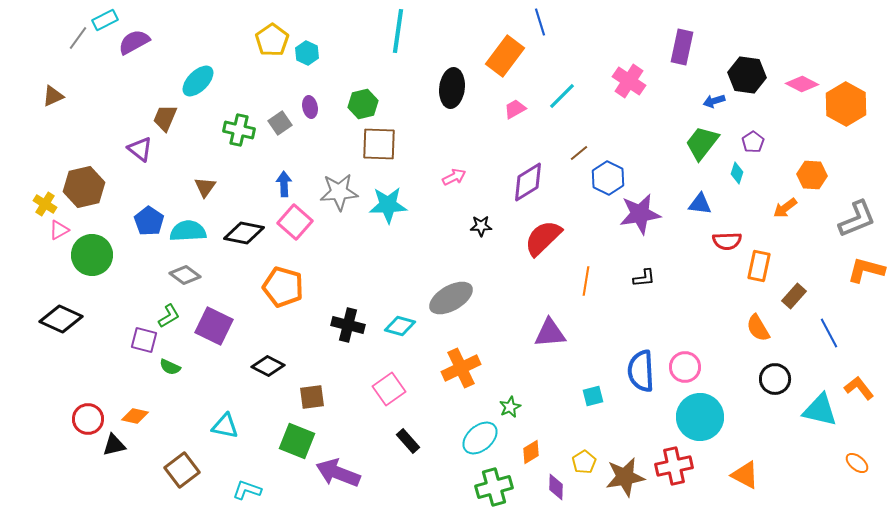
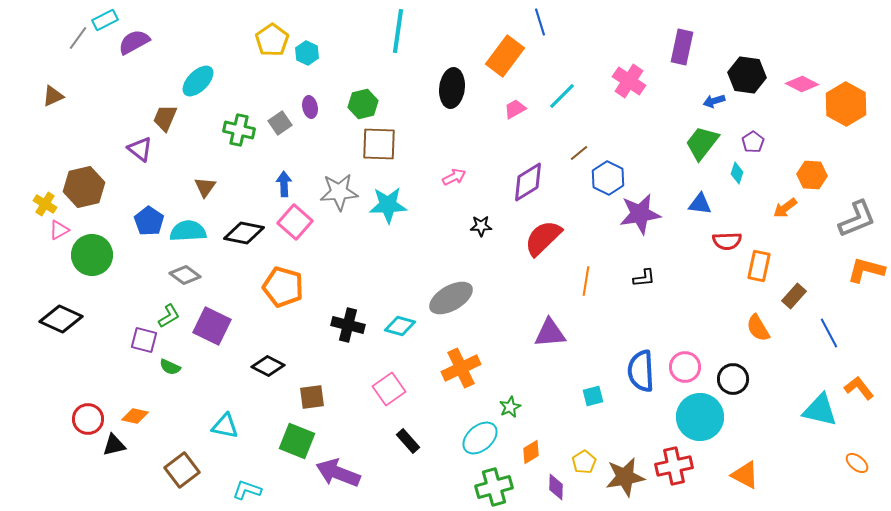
purple square at (214, 326): moved 2 px left
black circle at (775, 379): moved 42 px left
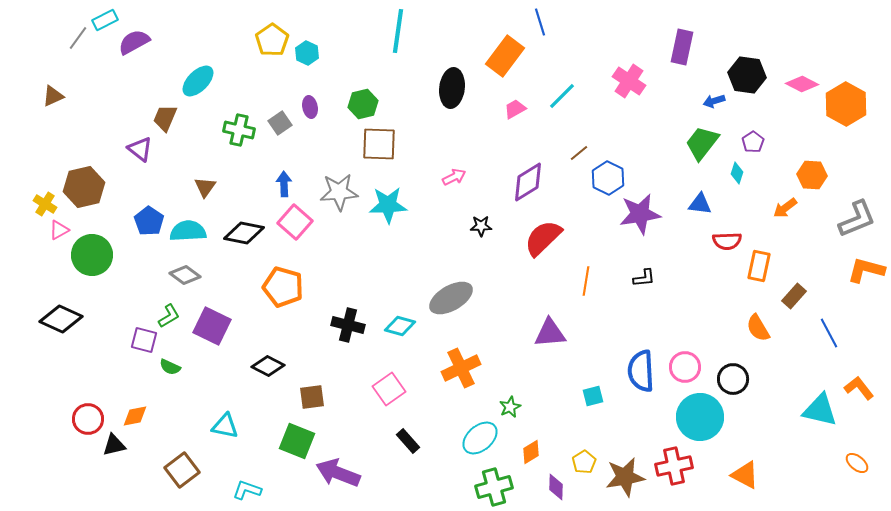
orange diamond at (135, 416): rotated 24 degrees counterclockwise
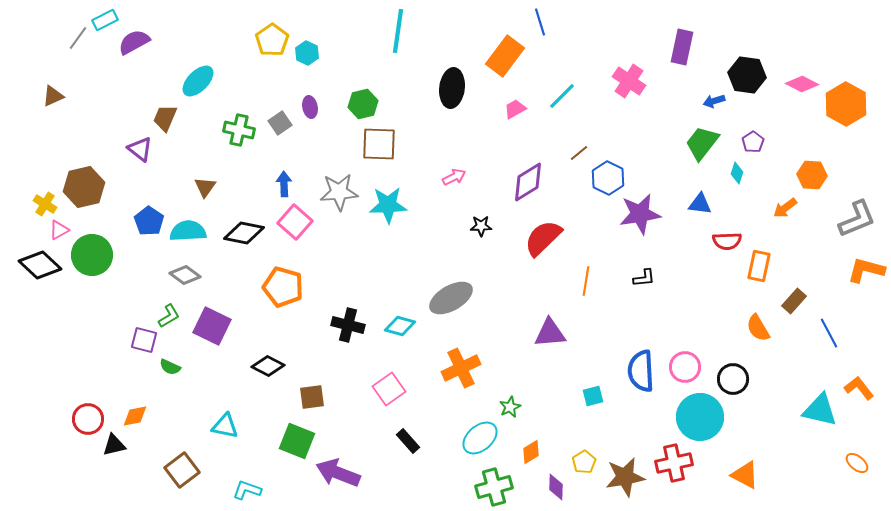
brown rectangle at (794, 296): moved 5 px down
black diamond at (61, 319): moved 21 px left, 54 px up; rotated 18 degrees clockwise
red cross at (674, 466): moved 3 px up
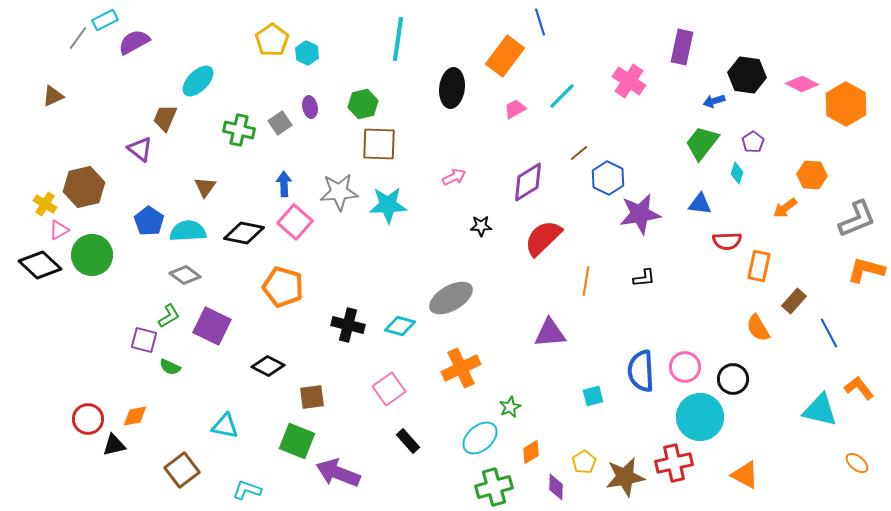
cyan line at (398, 31): moved 8 px down
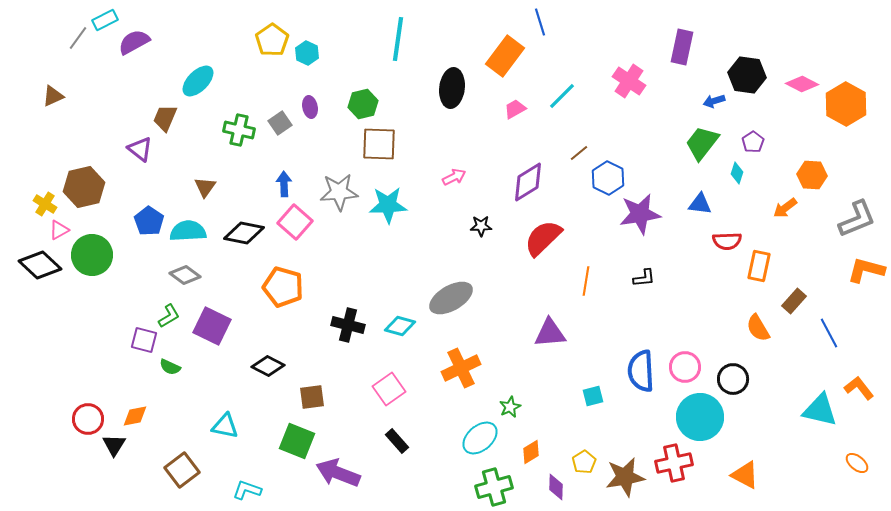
black rectangle at (408, 441): moved 11 px left
black triangle at (114, 445): rotated 45 degrees counterclockwise
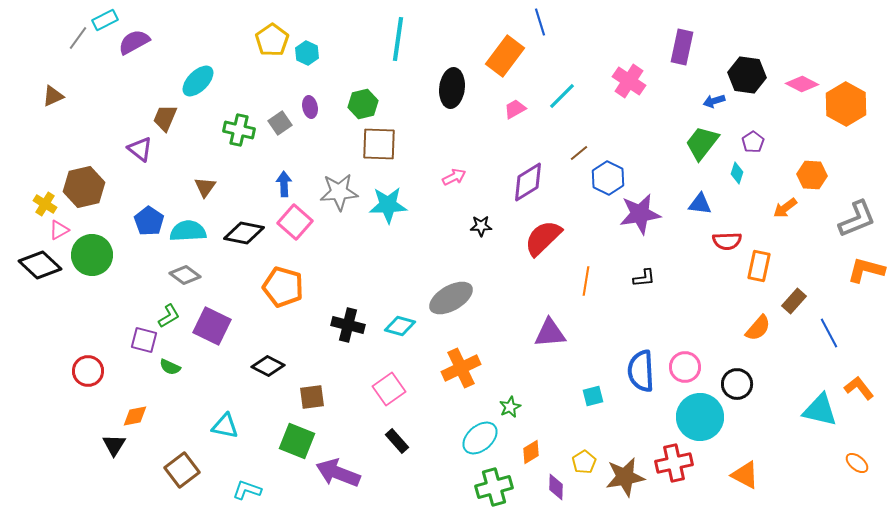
orange semicircle at (758, 328): rotated 108 degrees counterclockwise
black circle at (733, 379): moved 4 px right, 5 px down
red circle at (88, 419): moved 48 px up
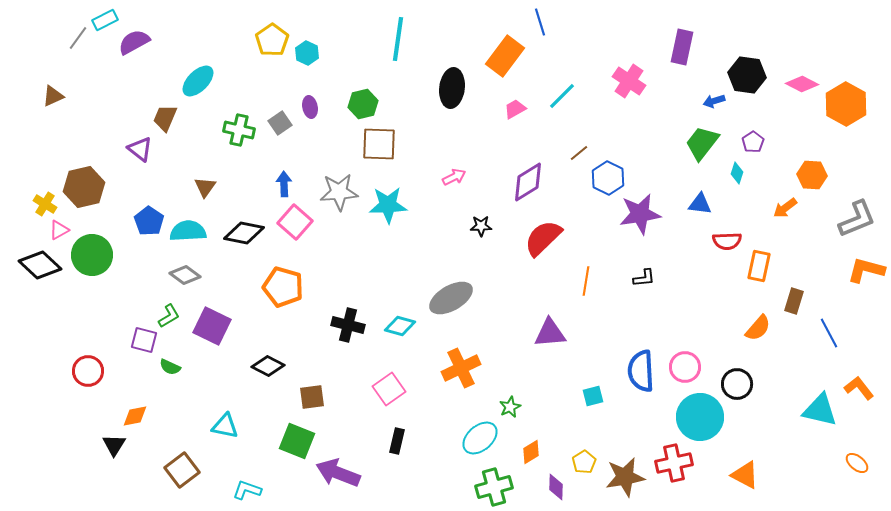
brown rectangle at (794, 301): rotated 25 degrees counterclockwise
black rectangle at (397, 441): rotated 55 degrees clockwise
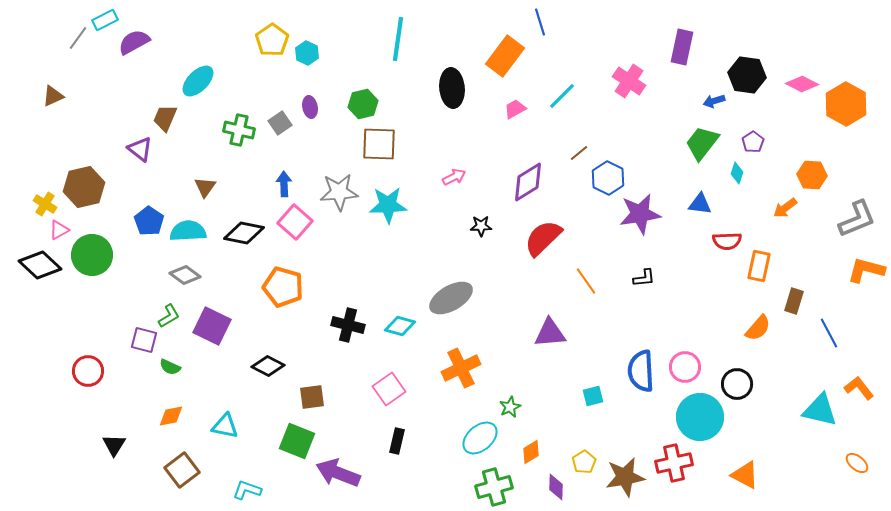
black ellipse at (452, 88): rotated 12 degrees counterclockwise
orange line at (586, 281): rotated 44 degrees counterclockwise
orange diamond at (135, 416): moved 36 px right
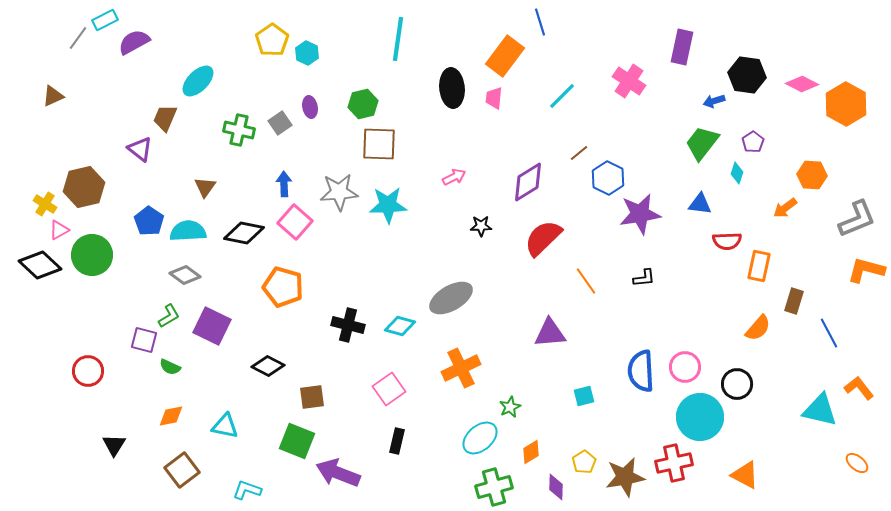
pink trapezoid at (515, 109): moved 21 px left, 11 px up; rotated 55 degrees counterclockwise
cyan square at (593, 396): moved 9 px left
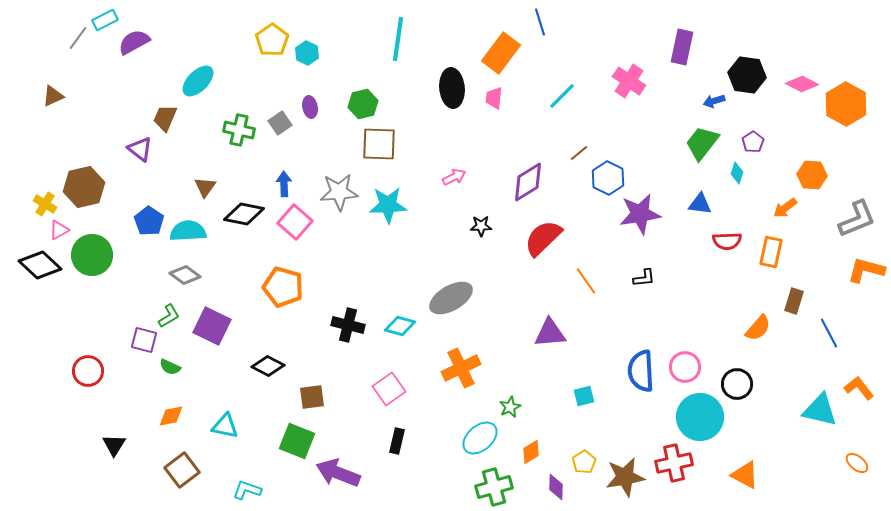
orange rectangle at (505, 56): moved 4 px left, 3 px up
black diamond at (244, 233): moved 19 px up
orange rectangle at (759, 266): moved 12 px right, 14 px up
